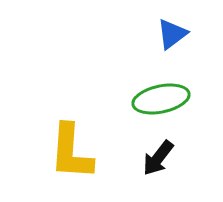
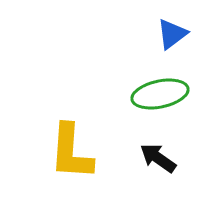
green ellipse: moved 1 px left, 5 px up
black arrow: rotated 87 degrees clockwise
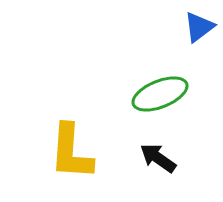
blue triangle: moved 27 px right, 7 px up
green ellipse: rotated 10 degrees counterclockwise
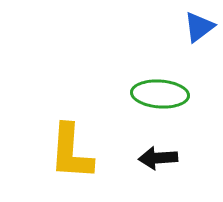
green ellipse: rotated 26 degrees clockwise
black arrow: rotated 39 degrees counterclockwise
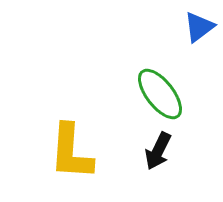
green ellipse: rotated 48 degrees clockwise
black arrow: moved 7 px up; rotated 60 degrees counterclockwise
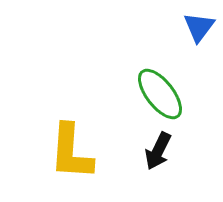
blue triangle: rotated 16 degrees counterclockwise
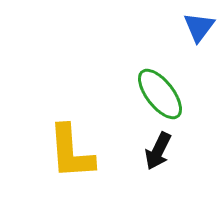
yellow L-shape: rotated 8 degrees counterclockwise
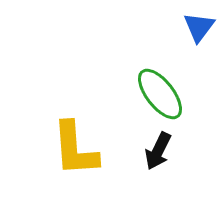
yellow L-shape: moved 4 px right, 3 px up
